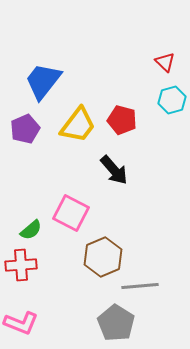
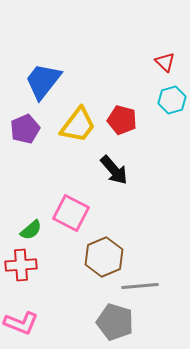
brown hexagon: moved 1 px right
gray pentagon: moved 1 px left, 1 px up; rotated 15 degrees counterclockwise
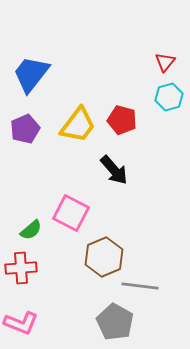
red triangle: rotated 25 degrees clockwise
blue trapezoid: moved 12 px left, 7 px up
cyan hexagon: moved 3 px left, 3 px up
red cross: moved 3 px down
gray line: rotated 12 degrees clockwise
gray pentagon: rotated 12 degrees clockwise
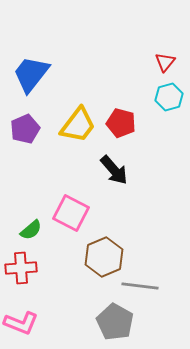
red pentagon: moved 1 px left, 3 px down
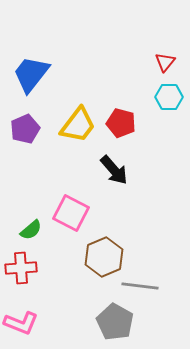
cyan hexagon: rotated 16 degrees clockwise
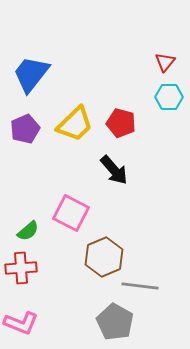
yellow trapezoid: moved 3 px left, 1 px up; rotated 9 degrees clockwise
green semicircle: moved 3 px left, 1 px down
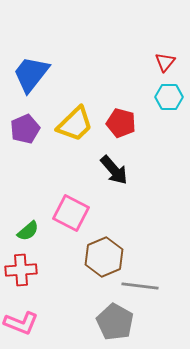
red cross: moved 2 px down
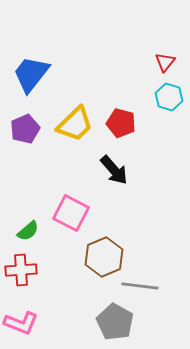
cyan hexagon: rotated 16 degrees clockwise
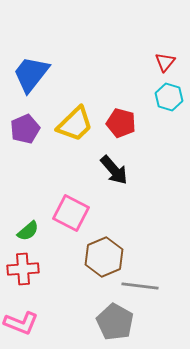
red cross: moved 2 px right, 1 px up
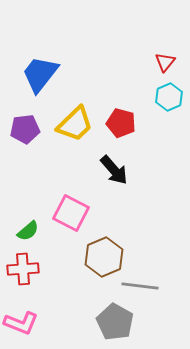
blue trapezoid: moved 9 px right
cyan hexagon: rotated 20 degrees clockwise
purple pentagon: rotated 16 degrees clockwise
